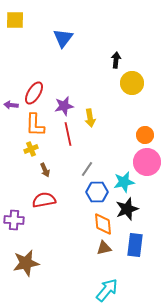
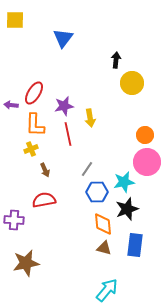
brown triangle: rotated 28 degrees clockwise
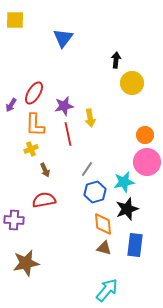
purple arrow: rotated 64 degrees counterclockwise
blue hexagon: moved 2 px left; rotated 15 degrees counterclockwise
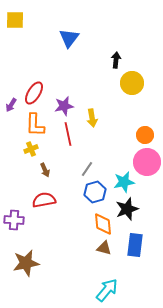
blue triangle: moved 6 px right
yellow arrow: moved 2 px right
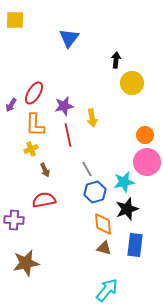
red line: moved 1 px down
gray line: rotated 63 degrees counterclockwise
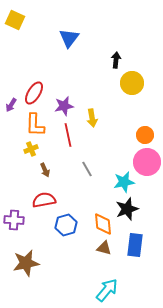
yellow square: rotated 24 degrees clockwise
blue hexagon: moved 29 px left, 33 px down
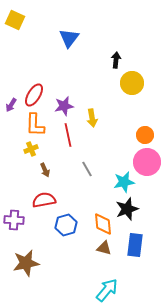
red ellipse: moved 2 px down
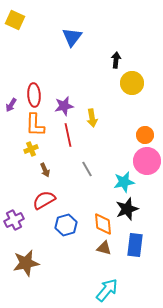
blue triangle: moved 3 px right, 1 px up
red ellipse: rotated 35 degrees counterclockwise
pink circle: moved 1 px up
red semicircle: rotated 20 degrees counterclockwise
purple cross: rotated 30 degrees counterclockwise
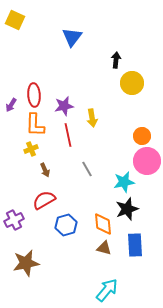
orange circle: moved 3 px left, 1 px down
blue rectangle: rotated 10 degrees counterclockwise
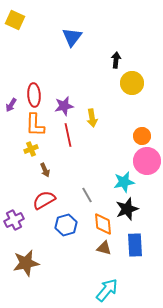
gray line: moved 26 px down
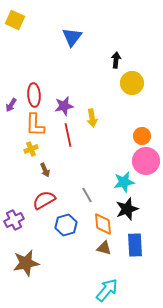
pink circle: moved 1 px left
